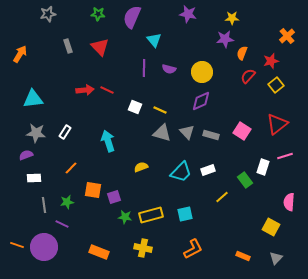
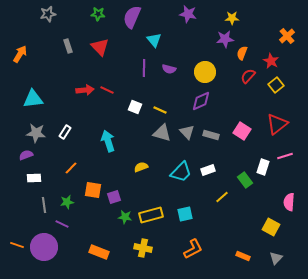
red star at (271, 61): rotated 28 degrees counterclockwise
yellow circle at (202, 72): moved 3 px right
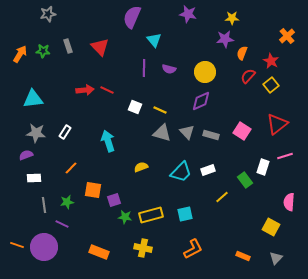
green star at (98, 14): moved 55 px left, 37 px down
yellow square at (276, 85): moved 5 px left
purple square at (114, 197): moved 3 px down
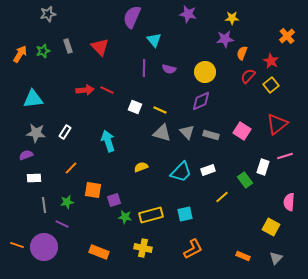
green star at (43, 51): rotated 24 degrees counterclockwise
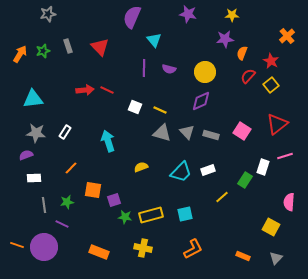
yellow star at (232, 18): moved 3 px up
green rectangle at (245, 180): rotated 70 degrees clockwise
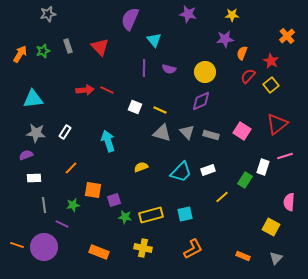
purple semicircle at (132, 17): moved 2 px left, 2 px down
green star at (67, 202): moved 6 px right, 3 px down
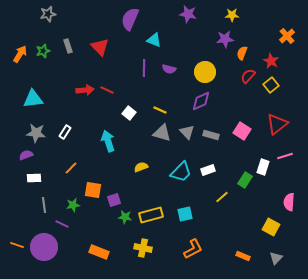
cyan triangle at (154, 40): rotated 28 degrees counterclockwise
white square at (135, 107): moved 6 px left, 6 px down; rotated 16 degrees clockwise
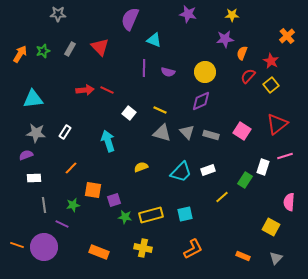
gray star at (48, 14): moved 10 px right; rotated 14 degrees clockwise
gray rectangle at (68, 46): moved 2 px right, 3 px down; rotated 48 degrees clockwise
purple semicircle at (169, 69): moved 1 px left, 3 px down
